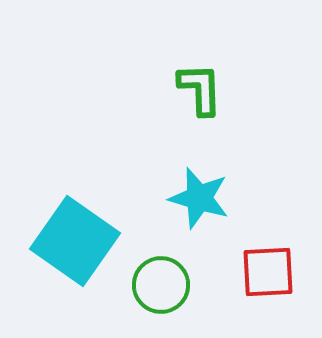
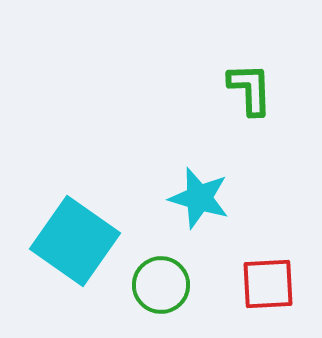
green L-shape: moved 50 px right
red square: moved 12 px down
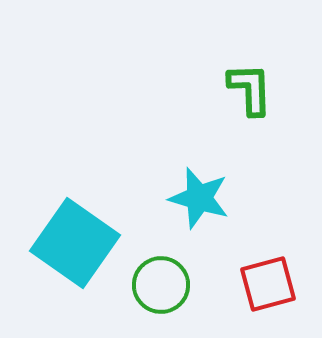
cyan square: moved 2 px down
red square: rotated 12 degrees counterclockwise
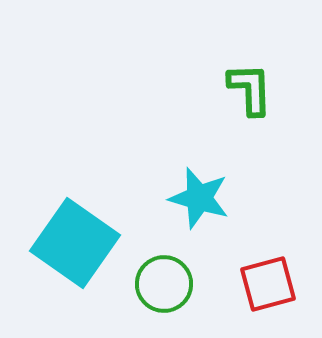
green circle: moved 3 px right, 1 px up
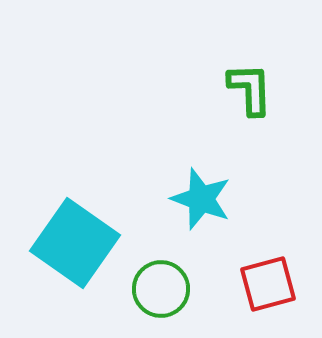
cyan star: moved 2 px right, 1 px down; rotated 4 degrees clockwise
green circle: moved 3 px left, 5 px down
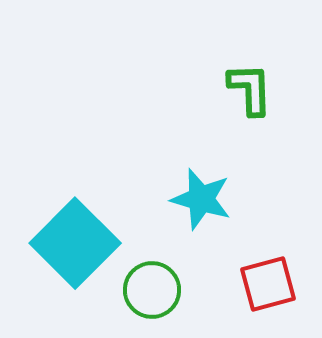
cyan star: rotated 4 degrees counterclockwise
cyan square: rotated 10 degrees clockwise
green circle: moved 9 px left, 1 px down
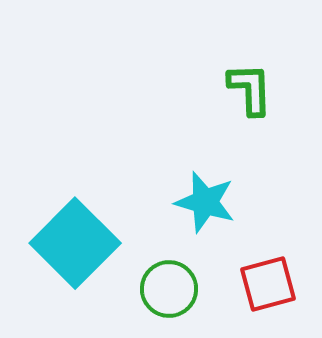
cyan star: moved 4 px right, 3 px down
green circle: moved 17 px right, 1 px up
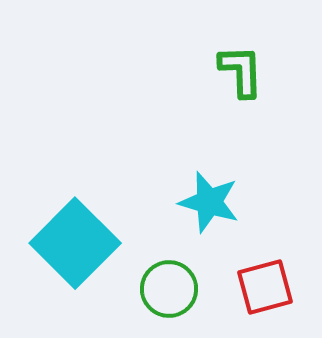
green L-shape: moved 9 px left, 18 px up
cyan star: moved 4 px right
red square: moved 3 px left, 3 px down
